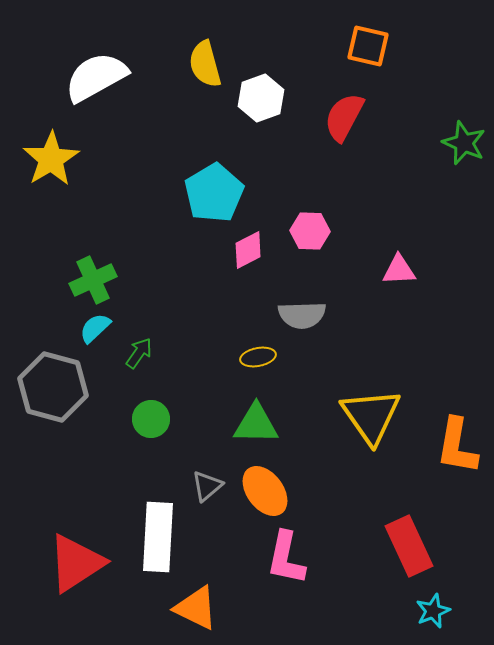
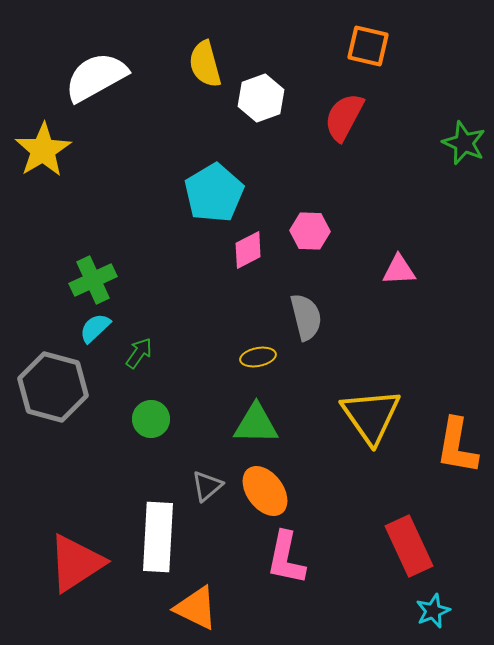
yellow star: moved 8 px left, 9 px up
gray semicircle: moved 4 px right, 2 px down; rotated 102 degrees counterclockwise
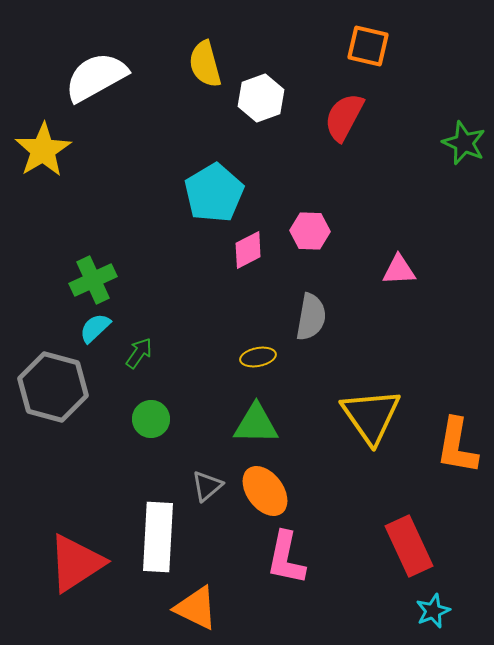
gray semicircle: moved 5 px right; rotated 24 degrees clockwise
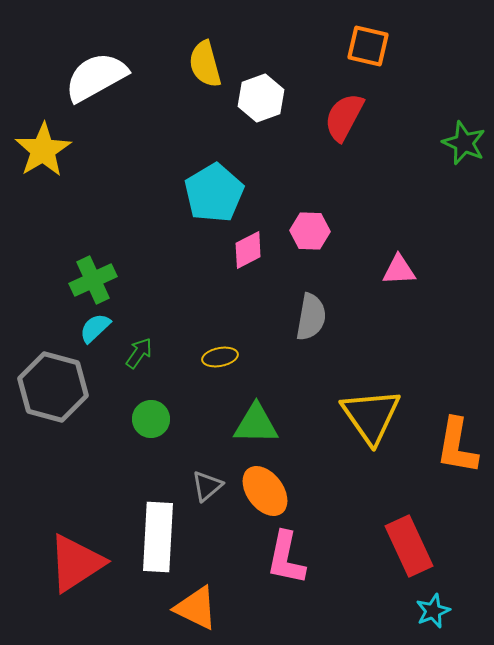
yellow ellipse: moved 38 px left
